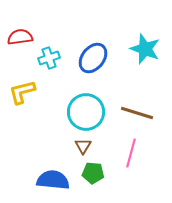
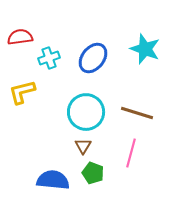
green pentagon: rotated 15 degrees clockwise
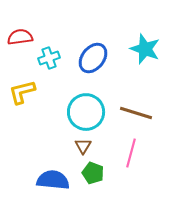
brown line: moved 1 px left
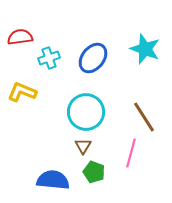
yellow L-shape: rotated 36 degrees clockwise
brown line: moved 8 px right, 4 px down; rotated 40 degrees clockwise
green pentagon: moved 1 px right, 1 px up
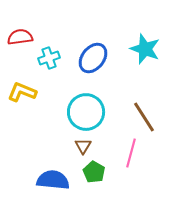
green pentagon: rotated 10 degrees clockwise
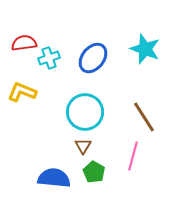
red semicircle: moved 4 px right, 6 px down
cyan circle: moved 1 px left
pink line: moved 2 px right, 3 px down
blue semicircle: moved 1 px right, 2 px up
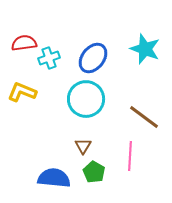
cyan circle: moved 1 px right, 13 px up
brown line: rotated 20 degrees counterclockwise
pink line: moved 3 px left; rotated 12 degrees counterclockwise
